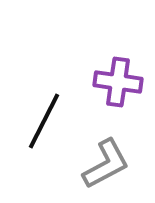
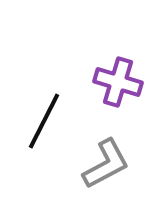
purple cross: rotated 9 degrees clockwise
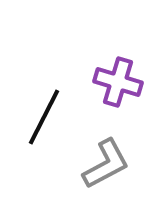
black line: moved 4 px up
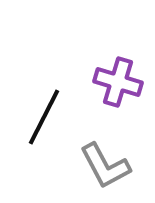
gray L-shape: moved 1 px left, 2 px down; rotated 90 degrees clockwise
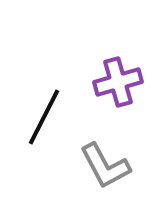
purple cross: rotated 33 degrees counterclockwise
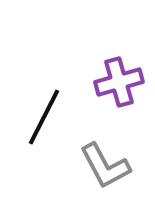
purple cross: moved 1 px right
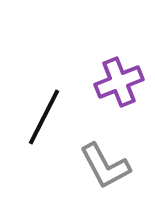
purple cross: rotated 6 degrees counterclockwise
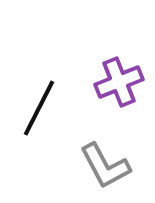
black line: moved 5 px left, 9 px up
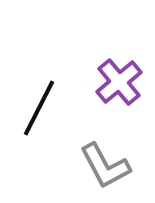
purple cross: rotated 18 degrees counterclockwise
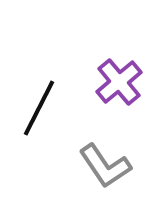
gray L-shape: rotated 6 degrees counterclockwise
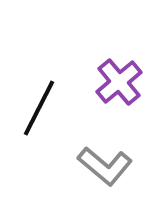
gray L-shape: rotated 16 degrees counterclockwise
